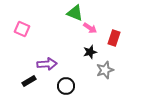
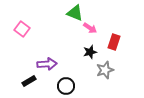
pink square: rotated 14 degrees clockwise
red rectangle: moved 4 px down
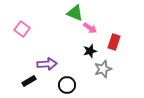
black star: moved 1 px up
gray star: moved 2 px left, 1 px up
black circle: moved 1 px right, 1 px up
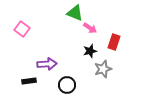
black rectangle: rotated 24 degrees clockwise
